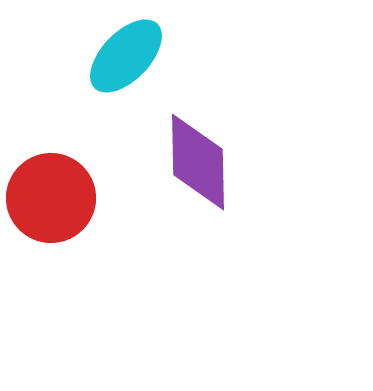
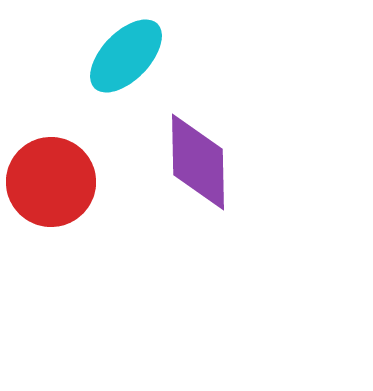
red circle: moved 16 px up
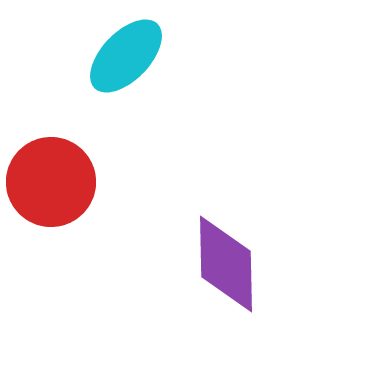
purple diamond: moved 28 px right, 102 px down
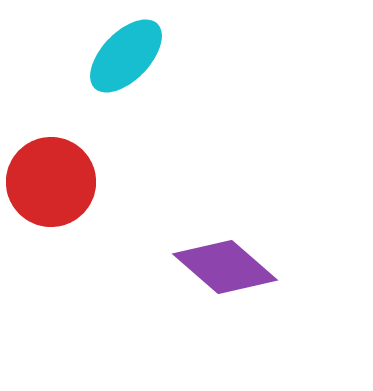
purple diamond: moved 1 px left, 3 px down; rotated 48 degrees counterclockwise
